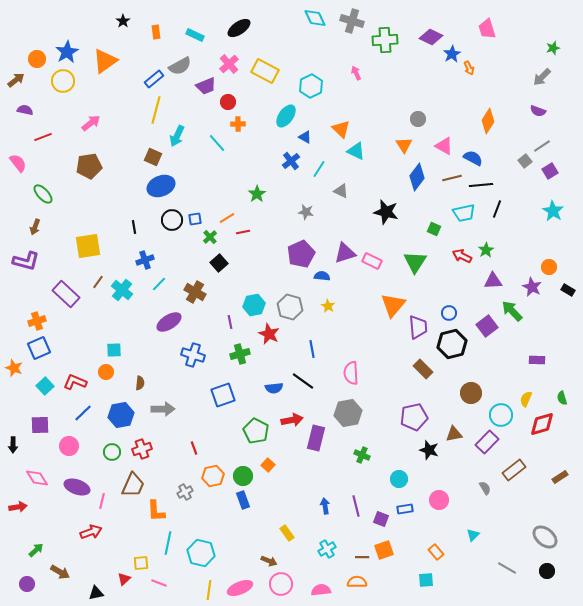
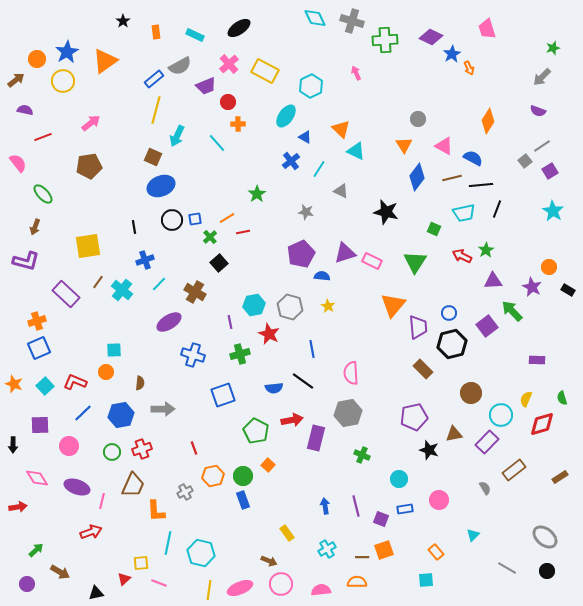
orange star at (14, 368): moved 16 px down
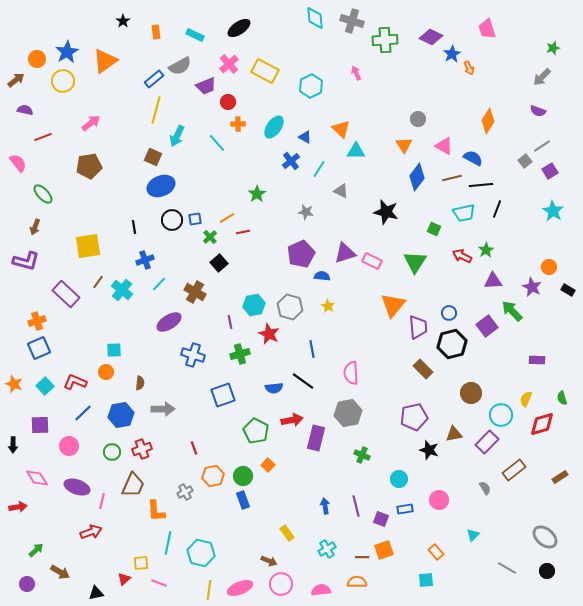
cyan diamond at (315, 18): rotated 20 degrees clockwise
cyan ellipse at (286, 116): moved 12 px left, 11 px down
cyan triangle at (356, 151): rotated 24 degrees counterclockwise
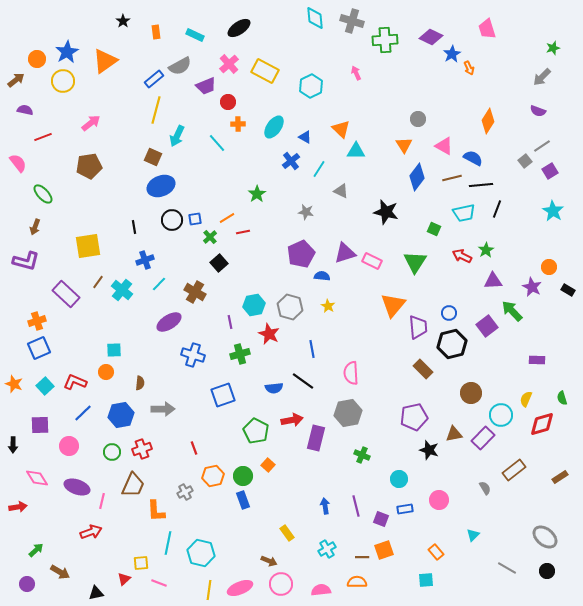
purple rectangle at (487, 442): moved 4 px left, 4 px up
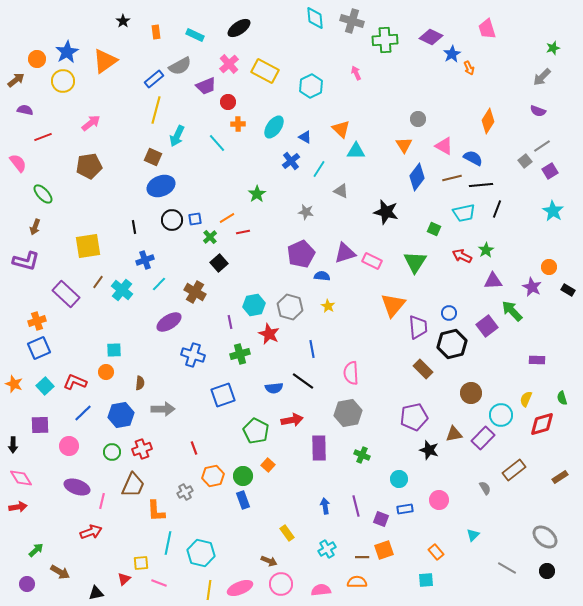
purple rectangle at (316, 438): moved 3 px right, 10 px down; rotated 15 degrees counterclockwise
pink diamond at (37, 478): moved 16 px left
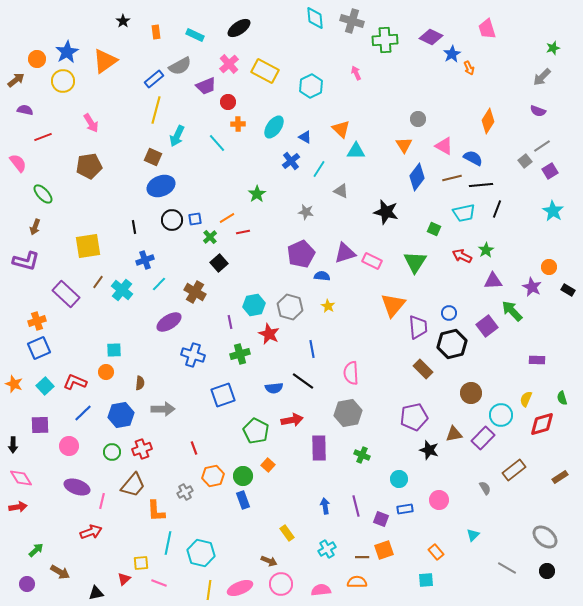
pink arrow at (91, 123): rotated 96 degrees clockwise
brown trapezoid at (133, 485): rotated 16 degrees clockwise
